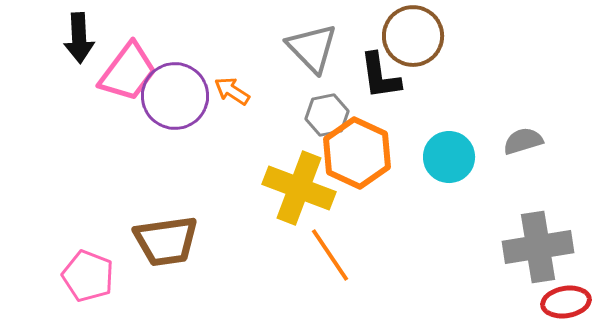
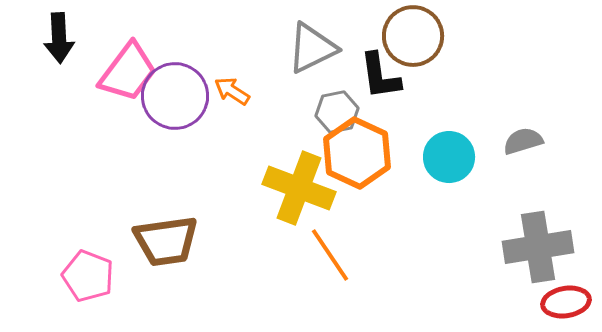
black arrow: moved 20 px left
gray triangle: rotated 48 degrees clockwise
gray hexagon: moved 10 px right, 3 px up
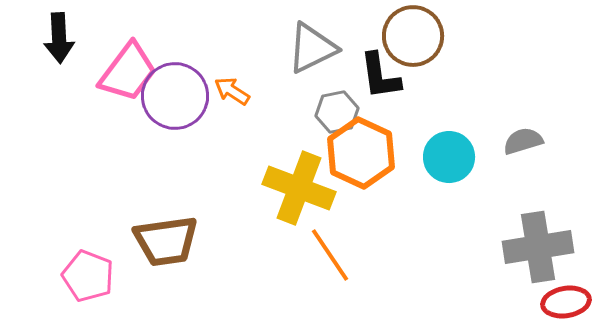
orange hexagon: moved 4 px right
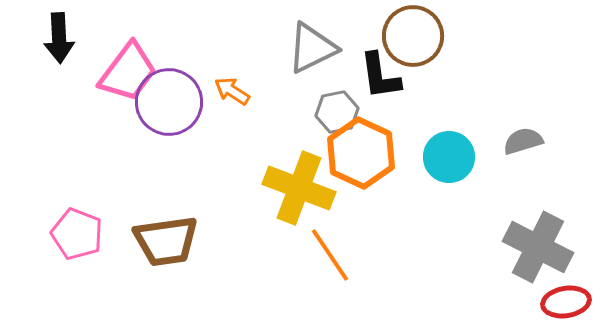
purple circle: moved 6 px left, 6 px down
gray cross: rotated 36 degrees clockwise
pink pentagon: moved 11 px left, 42 px up
